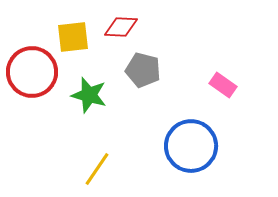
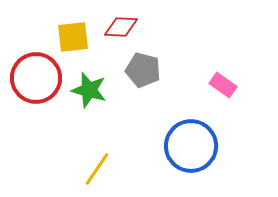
red circle: moved 4 px right, 6 px down
green star: moved 5 px up
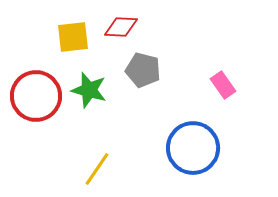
red circle: moved 18 px down
pink rectangle: rotated 20 degrees clockwise
blue circle: moved 2 px right, 2 px down
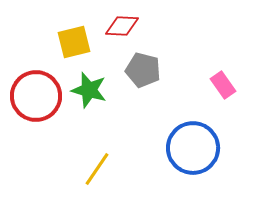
red diamond: moved 1 px right, 1 px up
yellow square: moved 1 px right, 5 px down; rotated 8 degrees counterclockwise
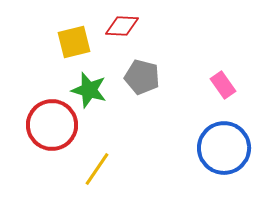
gray pentagon: moved 1 px left, 7 px down
red circle: moved 16 px right, 29 px down
blue circle: moved 31 px right
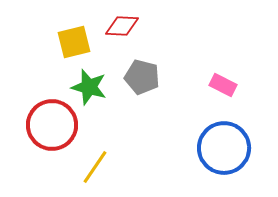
pink rectangle: rotated 28 degrees counterclockwise
green star: moved 3 px up
yellow line: moved 2 px left, 2 px up
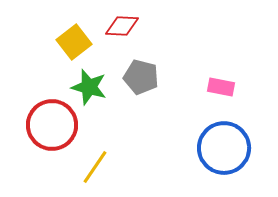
yellow square: rotated 24 degrees counterclockwise
gray pentagon: moved 1 px left
pink rectangle: moved 2 px left, 2 px down; rotated 16 degrees counterclockwise
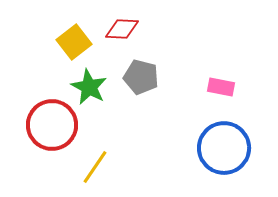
red diamond: moved 3 px down
green star: rotated 12 degrees clockwise
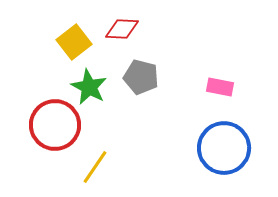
pink rectangle: moved 1 px left
red circle: moved 3 px right
